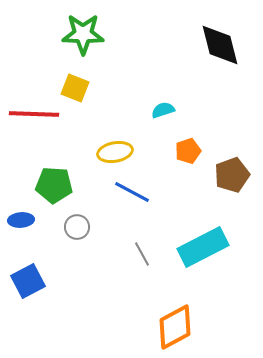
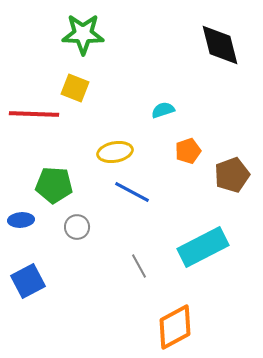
gray line: moved 3 px left, 12 px down
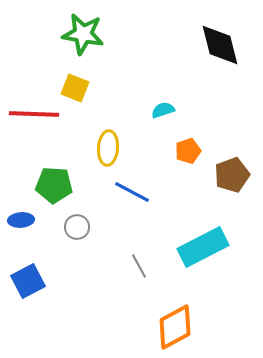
green star: rotated 9 degrees clockwise
yellow ellipse: moved 7 px left, 4 px up; rotated 76 degrees counterclockwise
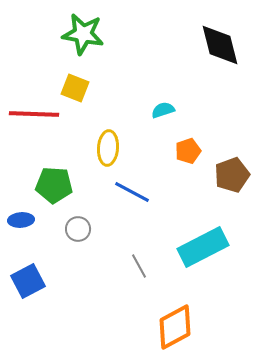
gray circle: moved 1 px right, 2 px down
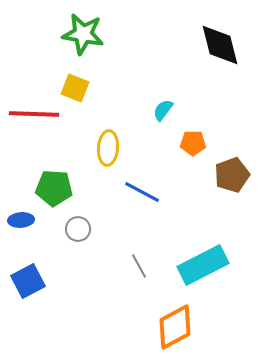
cyan semicircle: rotated 35 degrees counterclockwise
orange pentagon: moved 5 px right, 8 px up; rotated 20 degrees clockwise
green pentagon: moved 3 px down
blue line: moved 10 px right
cyan rectangle: moved 18 px down
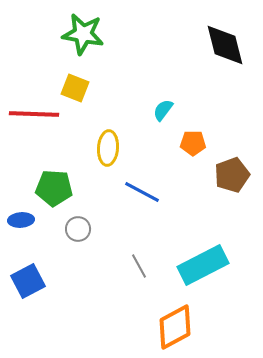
black diamond: moved 5 px right
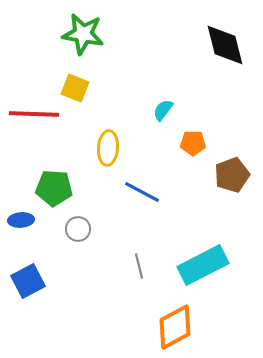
gray line: rotated 15 degrees clockwise
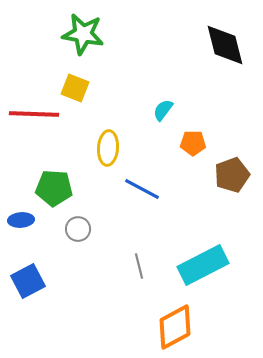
blue line: moved 3 px up
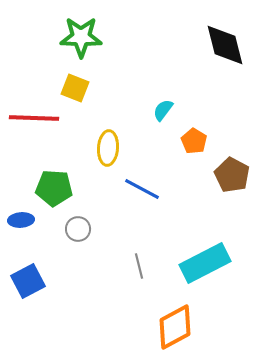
green star: moved 2 px left, 3 px down; rotated 9 degrees counterclockwise
red line: moved 4 px down
orange pentagon: moved 1 px right, 2 px up; rotated 30 degrees clockwise
brown pentagon: rotated 24 degrees counterclockwise
cyan rectangle: moved 2 px right, 2 px up
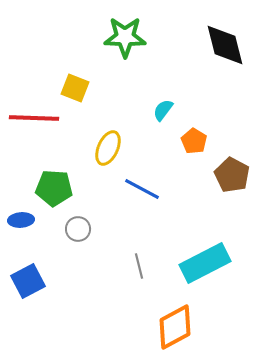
green star: moved 44 px right
yellow ellipse: rotated 20 degrees clockwise
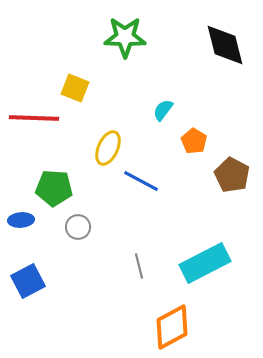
blue line: moved 1 px left, 8 px up
gray circle: moved 2 px up
orange diamond: moved 3 px left
